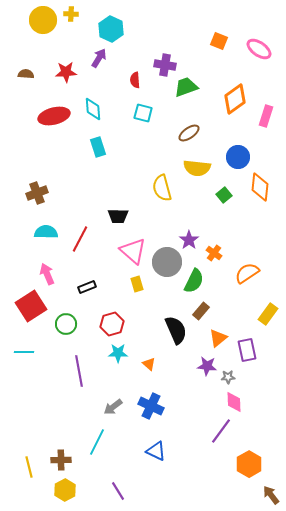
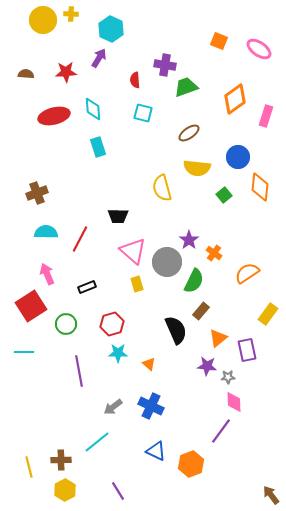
cyan line at (97, 442): rotated 24 degrees clockwise
orange hexagon at (249, 464): moved 58 px left; rotated 10 degrees clockwise
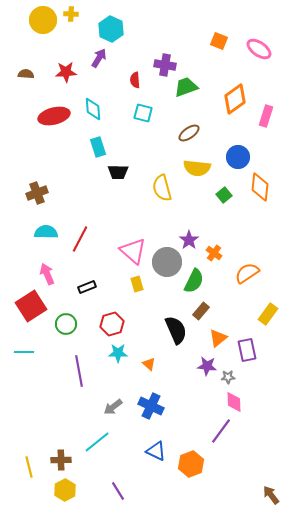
black trapezoid at (118, 216): moved 44 px up
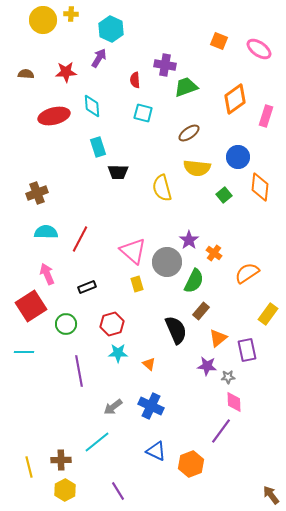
cyan diamond at (93, 109): moved 1 px left, 3 px up
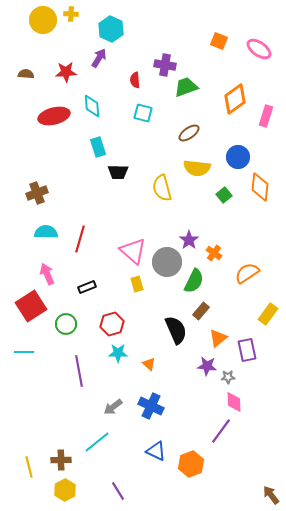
red line at (80, 239): rotated 12 degrees counterclockwise
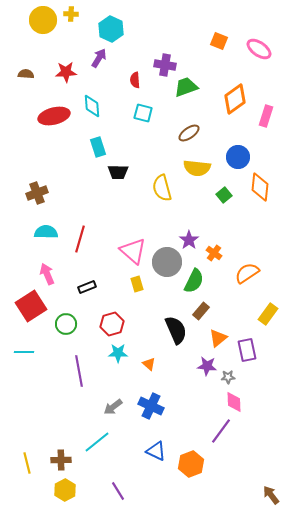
yellow line at (29, 467): moved 2 px left, 4 px up
